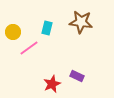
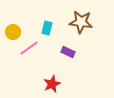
purple rectangle: moved 9 px left, 24 px up
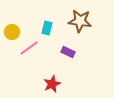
brown star: moved 1 px left, 1 px up
yellow circle: moved 1 px left
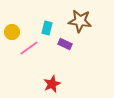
purple rectangle: moved 3 px left, 8 px up
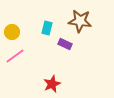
pink line: moved 14 px left, 8 px down
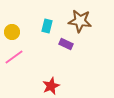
cyan rectangle: moved 2 px up
purple rectangle: moved 1 px right
pink line: moved 1 px left, 1 px down
red star: moved 1 px left, 2 px down
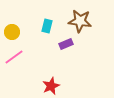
purple rectangle: rotated 48 degrees counterclockwise
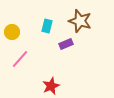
brown star: rotated 10 degrees clockwise
pink line: moved 6 px right, 2 px down; rotated 12 degrees counterclockwise
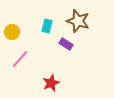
brown star: moved 2 px left
purple rectangle: rotated 56 degrees clockwise
red star: moved 3 px up
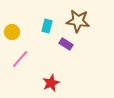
brown star: rotated 10 degrees counterclockwise
